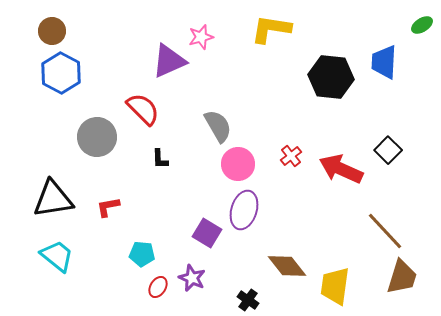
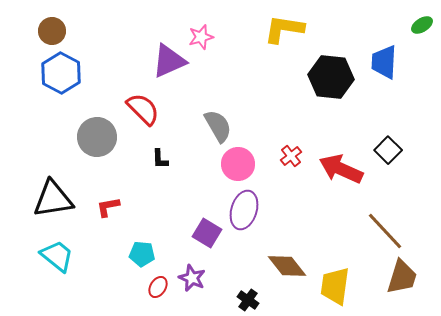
yellow L-shape: moved 13 px right
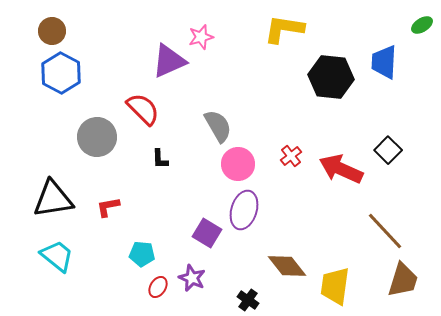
brown trapezoid: moved 1 px right, 3 px down
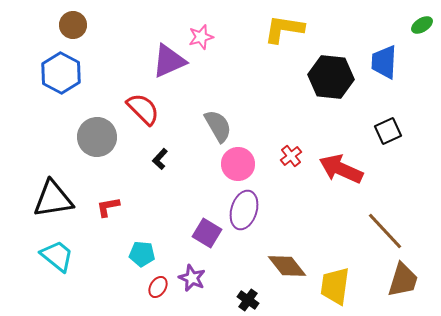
brown circle: moved 21 px right, 6 px up
black square: moved 19 px up; rotated 20 degrees clockwise
black L-shape: rotated 45 degrees clockwise
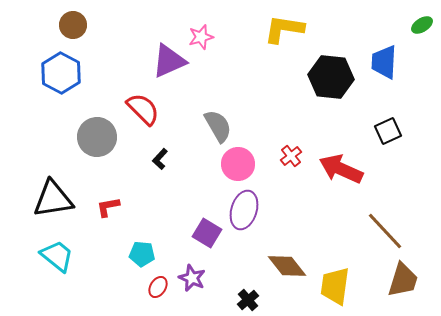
black cross: rotated 15 degrees clockwise
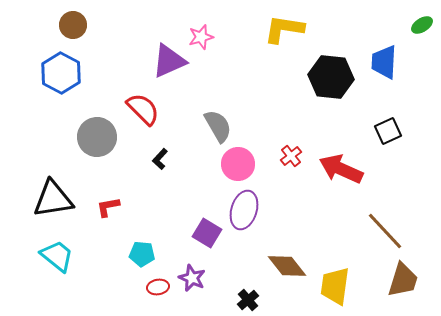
red ellipse: rotated 50 degrees clockwise
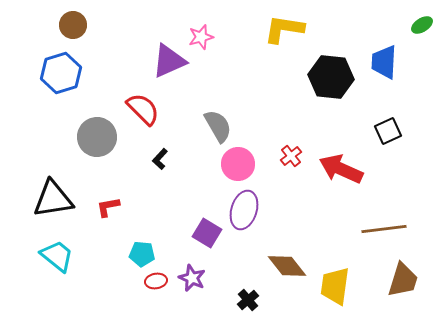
blue hexagon: rotated 15 degrees clockwise
brown line: moved 1 px left, 2 px up; rotated 54 degrees counterclockwise
red ellipse: moved 2 px left, 6 px up
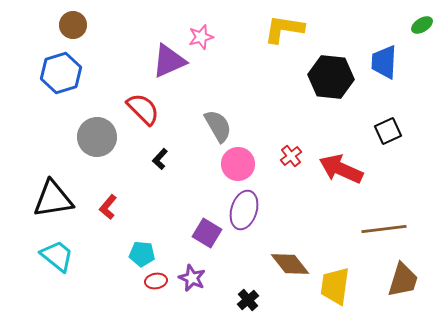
red L-shape: rotated 40 degrees counterclockwise
brown diamond: moved 3 px right, 2 px up
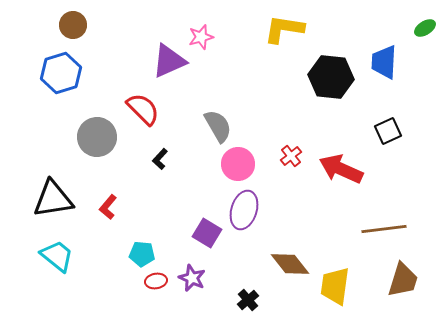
green ellipse: moved 3 px right, 3 px down
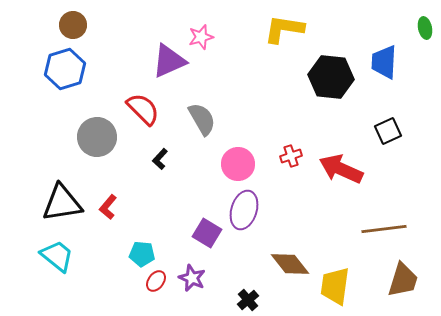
green ellipse: rotated 70 degrees counterclockwise
blue hexagon: moved 4 px right, 4 px up
gray semicircle: moved 16 px left, 7 px up
red cross: rotated 20 degrees clockwise
black triangle: moved 9 px right, 4 px down
red ellipse: rotated 45 degrees counterclockwise
